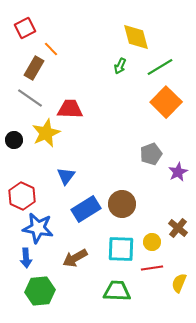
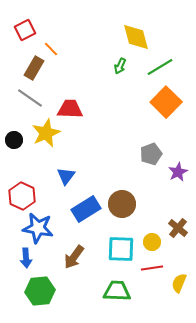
red square: moved 2 px down
brown arrow: moved 1 px left, 1 px up; rotated 25 degrees counterclockwise
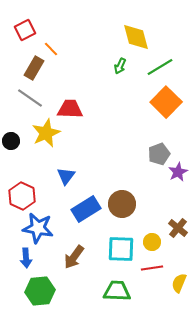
black circle: moved 3 px left, 1 px down
gray pentagon: moved 8 px right
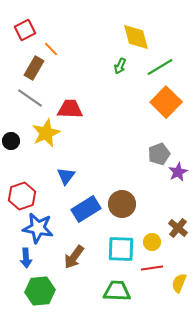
red hexagon: rotated 16 degrees clockwise
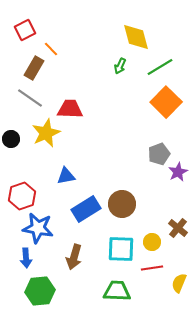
black circle: moved 2 px up
blue triangle: rotated 42 degrees clockwise
brown arrow: rotated 20 degrees counterclockwise
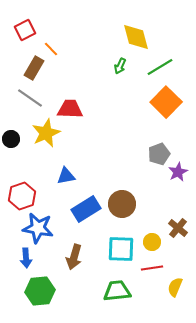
yellow semicircle: moved 4 px left, 4 px down
green trapezoid: rotated 8 degrees counterclockwise
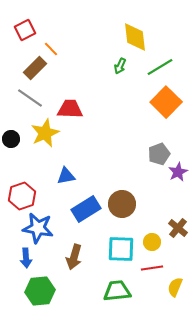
yellow diamond: moved 1 px left; rotated 8 degrees clockwise
brown rectangle: moved 1 px right; rotated 15 degrees clockwise
yellow star: moved 1 px left
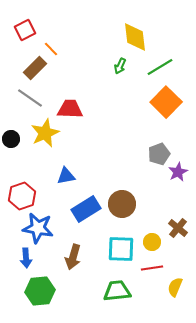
brown arrow: moved 1 px left
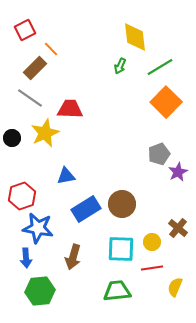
black circle: moved 1 px right, 1 px up
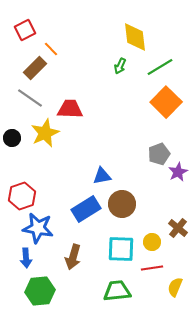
blue triangle: moved 36 px right
